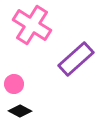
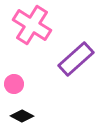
black diamond: moved 2 px right, 5 px down
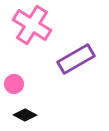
purple rectangle: rotated 12 degrees clockwise
black diamond: moved 3 px right, 1 px up
